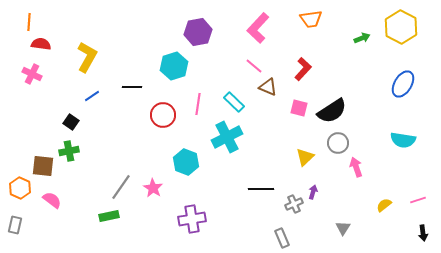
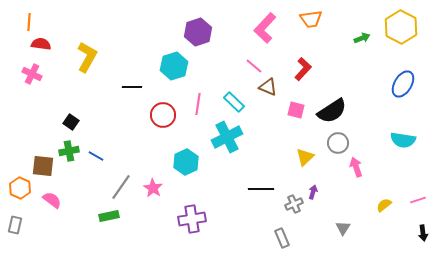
pink L-shape at (258, 28): moved 7 px right
purple hexagon at (198, 32): rotated 8 degrees counterclockwise
blue line at (92, 96): moved 4 px right, 60 px down; rotated 63 degrees clockwise
pink square at (299, 108): moved 3 px left, 2 px down
cyan hexagon at (186, 162): rotated 15 degrees clockwise
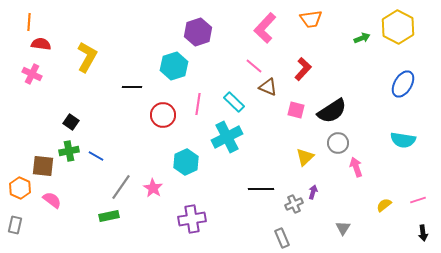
yellow hexagon at (401, 27): moved 3 px left
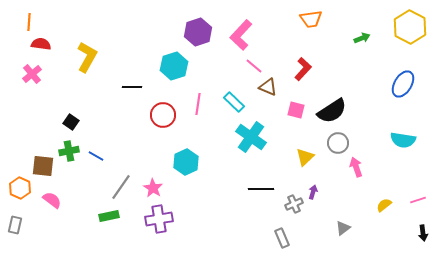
yellow hexagon at (398, 27): moved 12 px right
pink L-shape at (265, 28): moved 24 px left, 7 px down
pink cross at (32, 74): rotated 24 degrees clockwise
cyan cross at (227, 137): moved 24 px right; rotated 28 degrees counterclockwise
purple cross at (192, 219): moved 33 px left
gray triangle at (343, 228): rotated 21 degrees clockwise
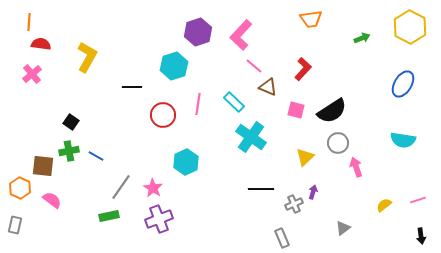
purple cross at (159, 219): rotated 12 degrees counterclockwise
black arrow at (423, 233): moved 2 px left, 3 px down
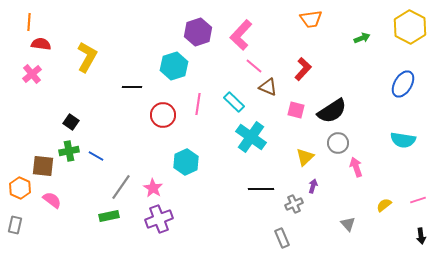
purple arrow at (313, 192): moved 6 px up
gray triangle at (343, 228): moved 5 px right, 4 px up; rotated 35 degrees counterclockwise
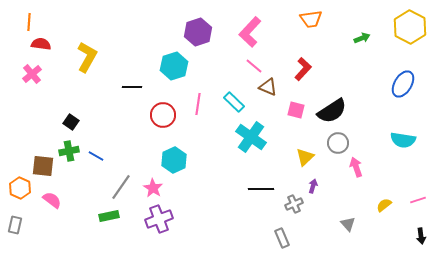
pink L-shape at (241, 35): moved 9 px right, 3 px up
cyan hexagon at (186, 162): moved 12 px left, 2 px up
